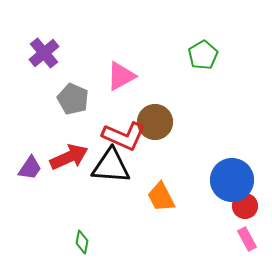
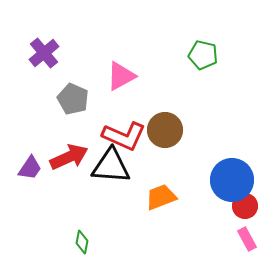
green pentagon: rotated 28 degrees counterclockwise
brown circle: moved 10 px right, 8 px down
orange trapezoid: rotated 96 degrees clockwise
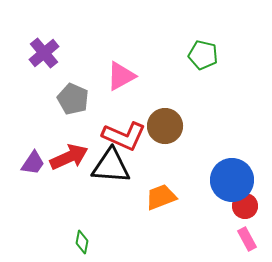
brown circle: moved 4 px up
purple trapezoid: moved 3 px right, 5 px up
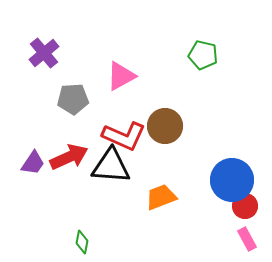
gray pentagon: rotated 28 degrees counterclockwise
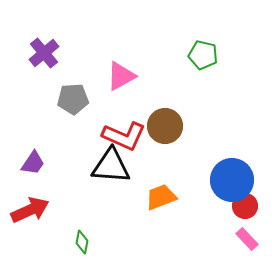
red arrow: moved 39 px left, 53 px down
pink rectangle: rotated 15 degrees counterclockwise
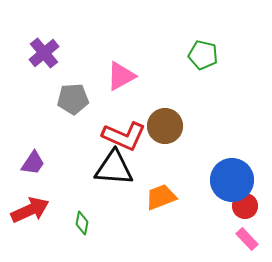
black triangle: moved 3 px right, 2 px down
green diamond: moved 19 px up
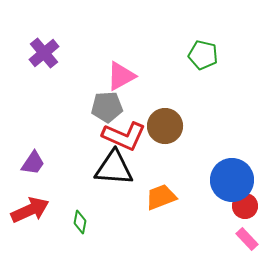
gray pentagon: moved 34 px right, 8 px down
green diamond: moved 2 px left, 1 px up
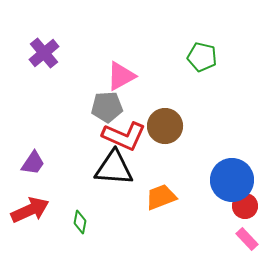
green pentagon: moved 1 px left, 2 px down
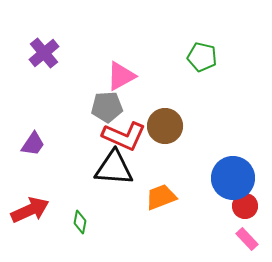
purple trapezoid: moved 19 px up
blue circle: moved 1 px right, 2 px up
